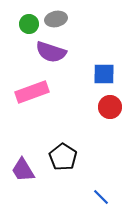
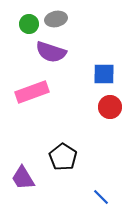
purple trapezoid: moved 8 px down
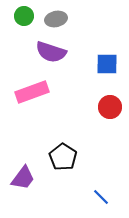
green circle: moved 5 px left, 8 px up
blue square: moved 3 px right, 10 px up
purple trapezoid: rotated 112 degrees counterclockwise
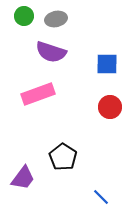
pink rectangle: moved 6 px right, 2 px down
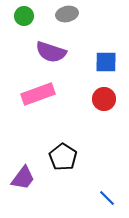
gray ellipse: moved 11 px right, 5 px up
blue square: moved 1 px left, 2 px up
red circle: moved 6 px left, 8 px up
blue line: moved 6 px right, 1 px down
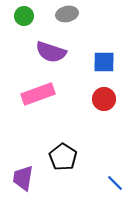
blue square: moved 2 px left
purple trapezoid: rotated 152 degrees clockwise
blue line: moved 8 px right, 15 px up
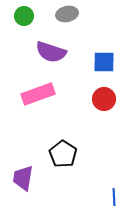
black pentagon: moved 3 px up
blue line: moved 1 px left, 14 px down; rotated 42 degrees clockwise
